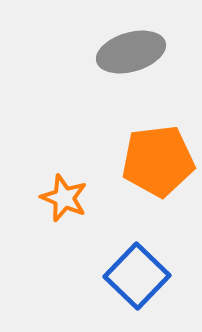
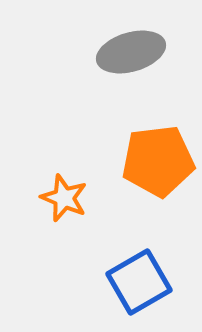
blue square: moved 2 px right, 6 px down; rotated 16 degrees clockwise
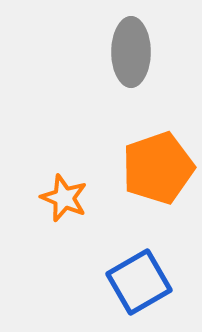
gray ellipse: rotated 74 degrees counterclockwise
orange pentagon: moved 7 px down; rotated 12 degrees counterclockwise
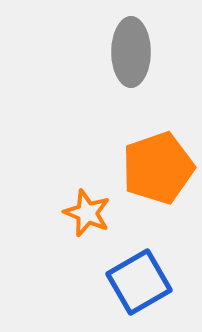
orange star: moved 23 px right, 15 px down
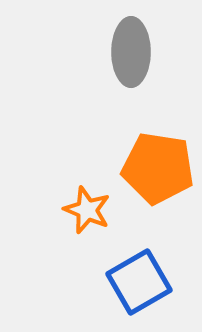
orange pentagon: rotated 28 degrees clockwise
orange star: moved 3 px up
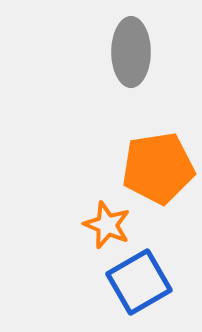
orange pentagon: rotated 18 degrees counterclockwise
orange star: moved 20 px right, 15 px down
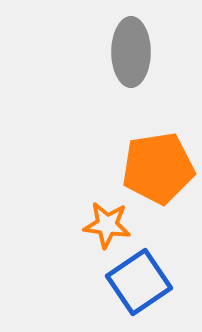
orange star: rotated 15 degrees counterclockwise
blue square: rotated 4 degrees counterclockwise
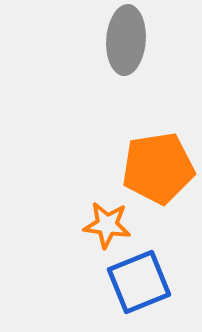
gray ellipse: moved 5 px left, 12 px up; rotated 4 degrees clockwise
blue square: rotated 12 degrees clockwise
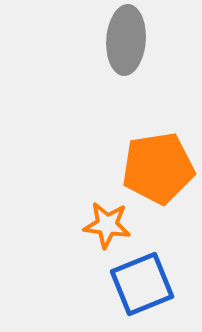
blue square: moved 3 px right, 2 px down
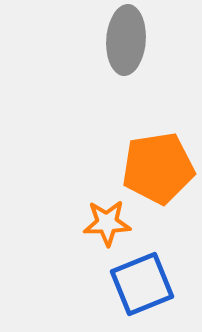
orange star: moved 2 px up; rotated 9 degrees counterclockwise
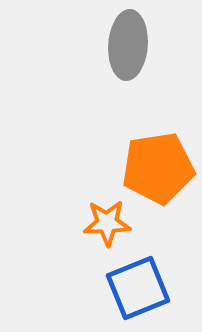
gray ellipse: moved 2 px right, 5 px down
blue square: moved 4 px left, 4 px down
